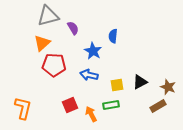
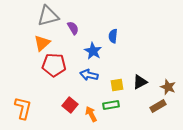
red square: rotated 28 degrees counterclockwise
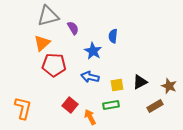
blue arrow: moved 1 px right, 2 px down
brown star: moved 1 px right, 1 px up
brown rectangle: moved 3 px left
orange arrow: moved 1 px left, 3 px down
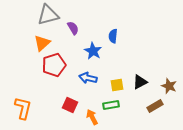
gray triangle: moved 1 px up
red pentagon: rotated 20 degrees counterclockwise
blue arrow: moved 2 px left, 1 px down
red square: rotated 14 degrees counterclockwise
orange arrow: moved 2 px right
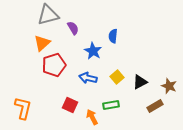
yellow square: moved 8 px up; rotated 32 degrees counterclockwise
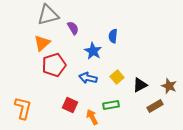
black triangle: moved 3 px down
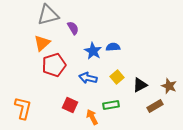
blue semicircle: moved 11 px down; rotated 80 degrees clockwise
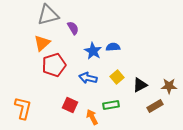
brown star: rotated 21 degrees counterclockwise
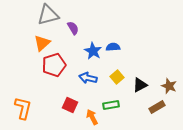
brown star: rotated 21 degrees clockwise
brown rectangle: moved 2 px right, 1 px down
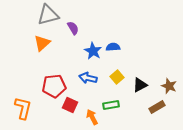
red pentagon: moved 21 px down; rotated 10 degrees clockwise
